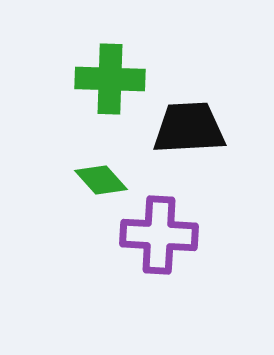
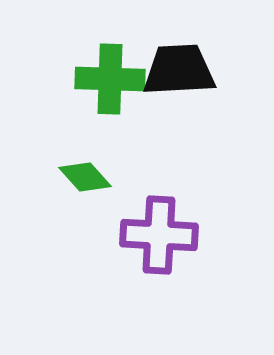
black trapezoid: moved 10 px left, 58 px up
green diamond: moved 16 px left, 3 px up
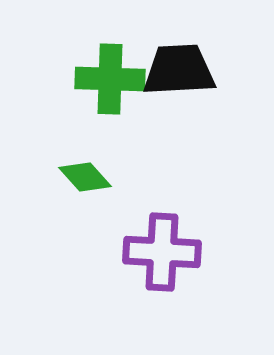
purple cross: moved 3 px right, 17 px down
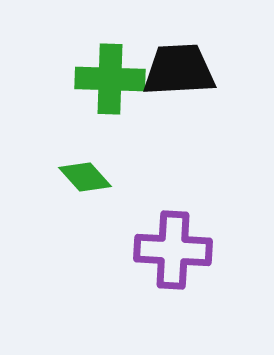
purple cross: moved 11 px right, 2 px up
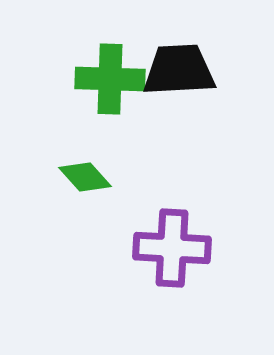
purple cross: moved 1 px left, 2 px up
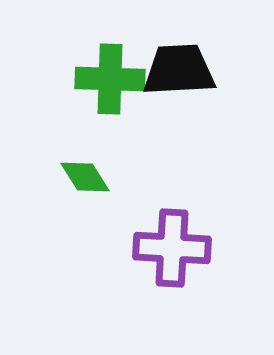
green diamond: rotated 10 degrees clockwise
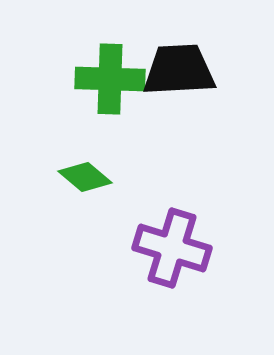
green diamond: rotated 18 degrees counterclockwise
purple cross: rotated 14 degrees clockwise
